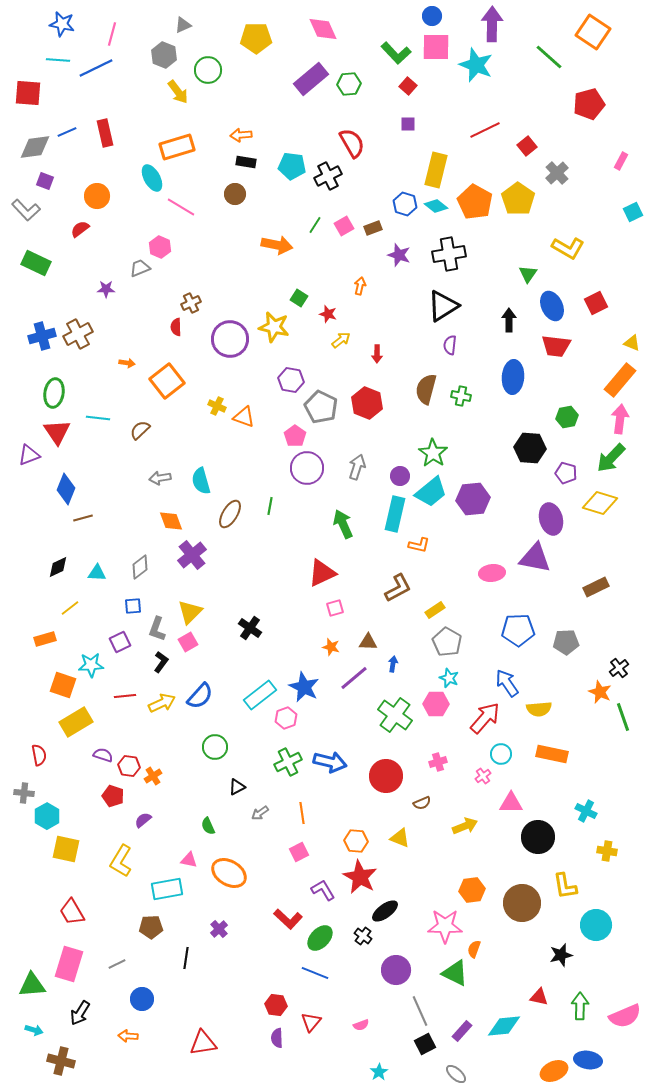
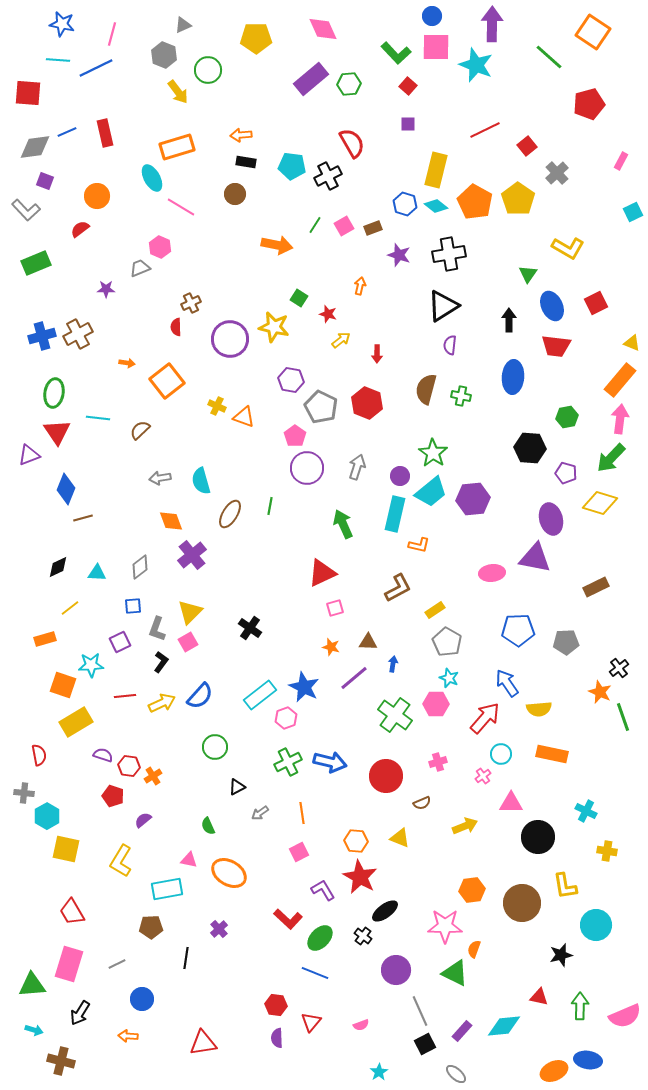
green rectangle at (36, 263): rotated 48 degrees counterclockwise
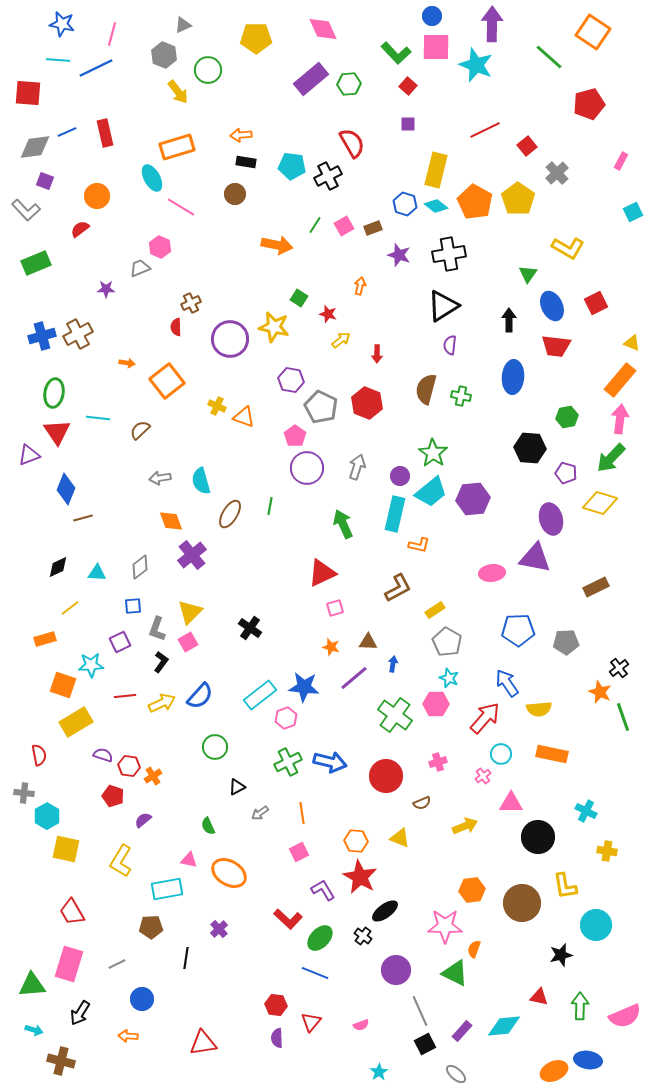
blue star at (304, 687): rotated 20 degrees counterclockwise
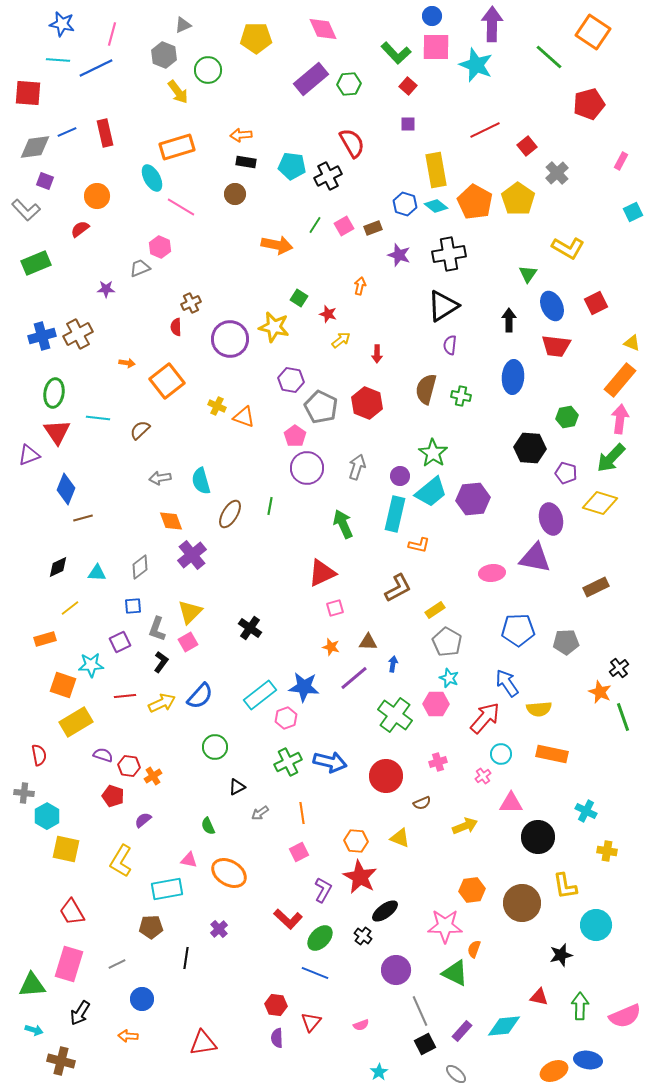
yellow rectangle at (436, 170): rotated 24 degrees counterclockwise
purple L-shape at (323, 890): rotated 60 degrees clockwise
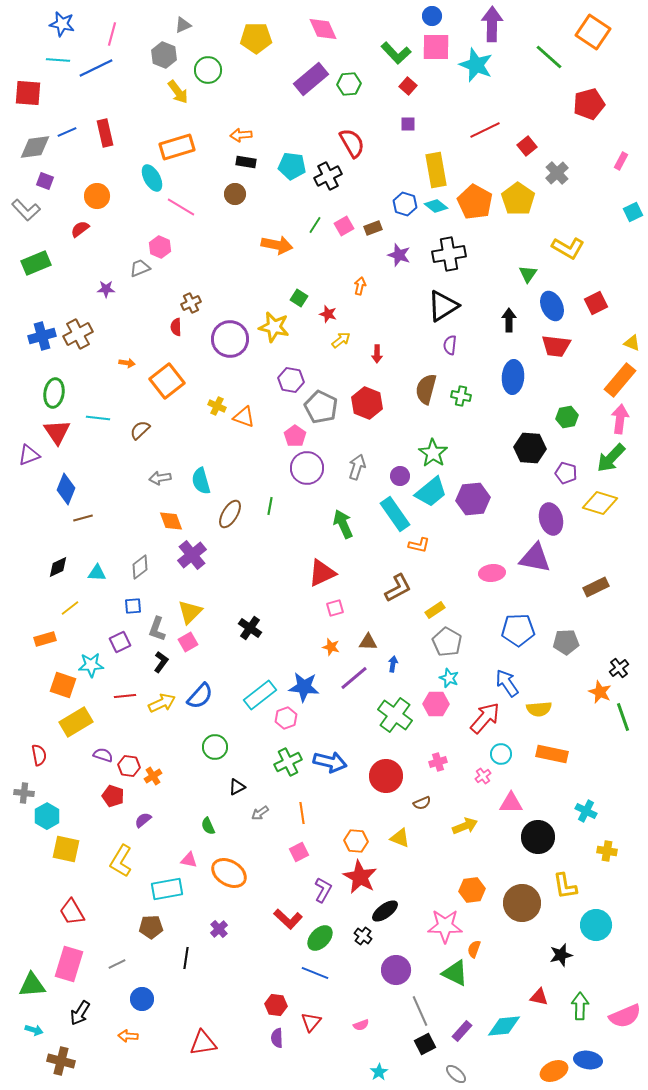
cyan rectangle at (395, 514): rotated 48 degrees counterclockwise
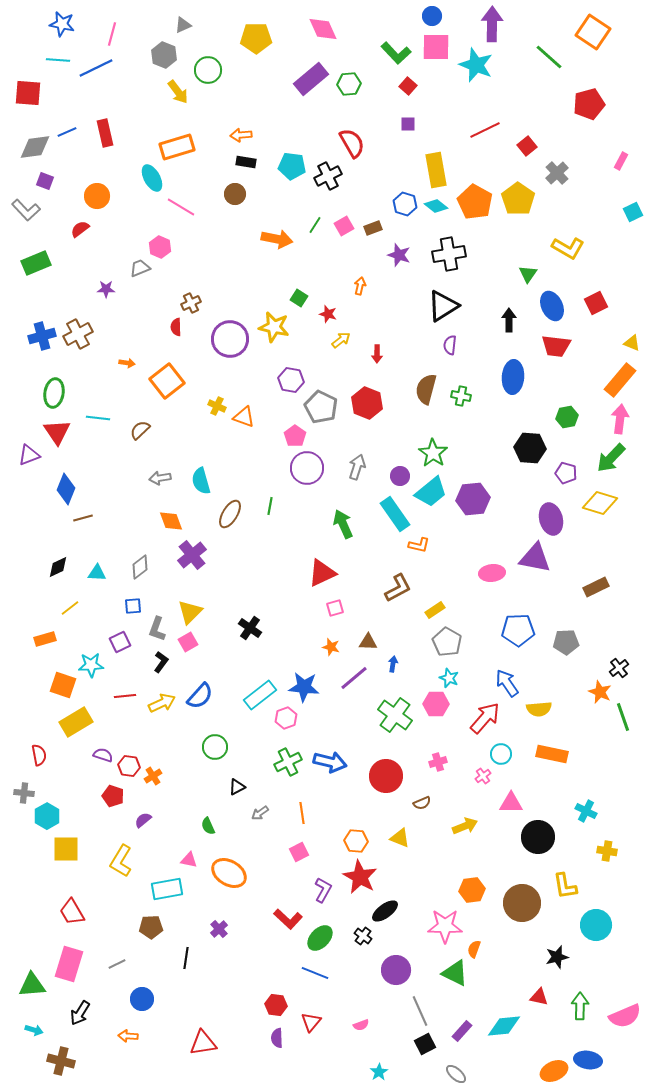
orange arrow at (277, 245): moved 6 px up
yellow square at (66, 849): rotated 12 degrees counterclockwise
black star at (561, 955): moved 4 px left, 2 px down
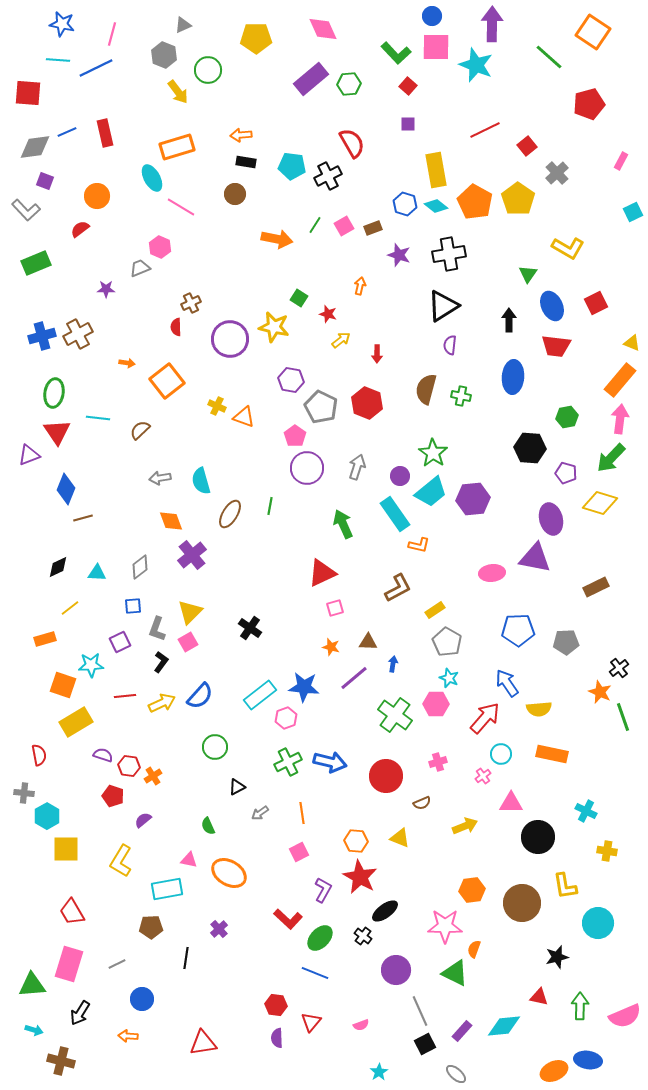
cyan circle at (596, 925): moved 2 px right, 2 px up
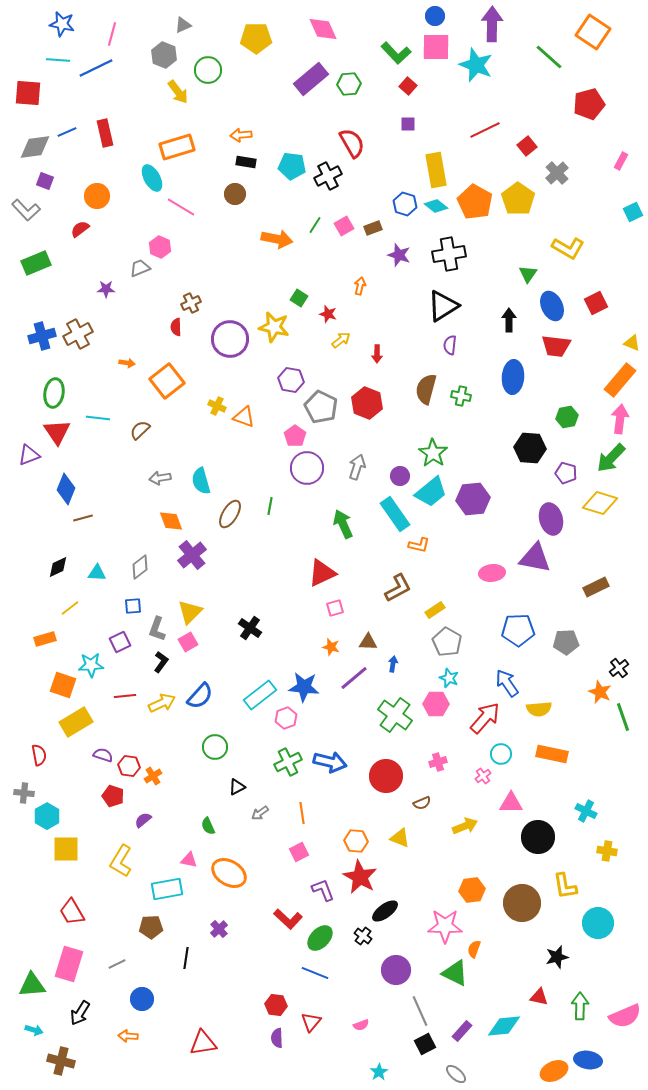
blue circle at (432, 16): moved 3 px right
purple L-shape at (323, 890): rotated 50 degrees counterclockwise
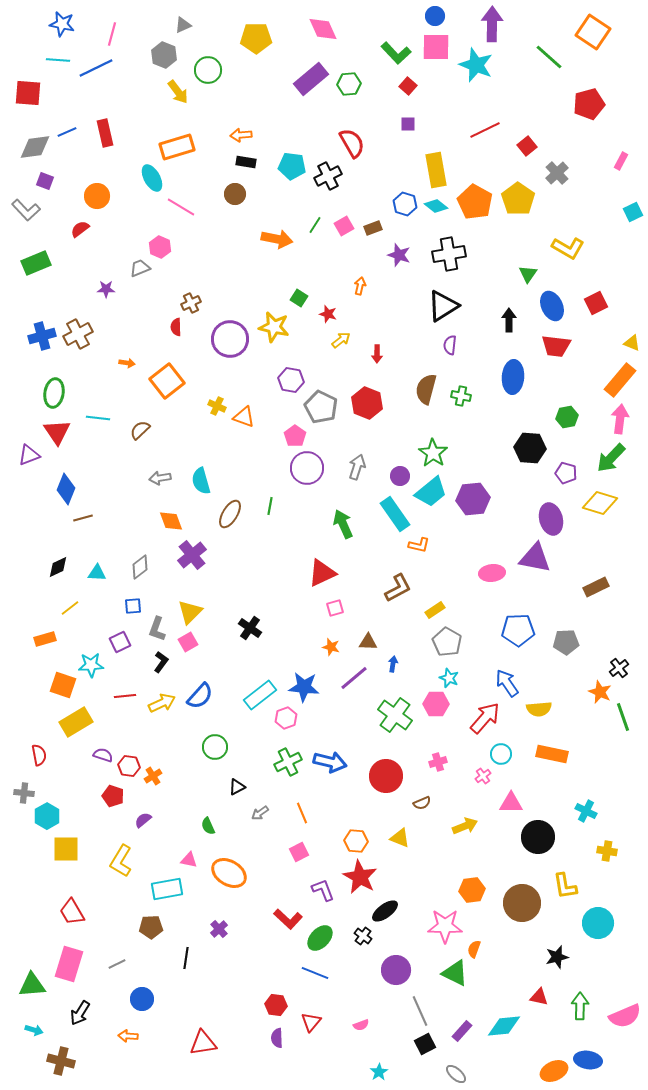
orange line at (302, 813): rotated 15 degrees counterclockwise
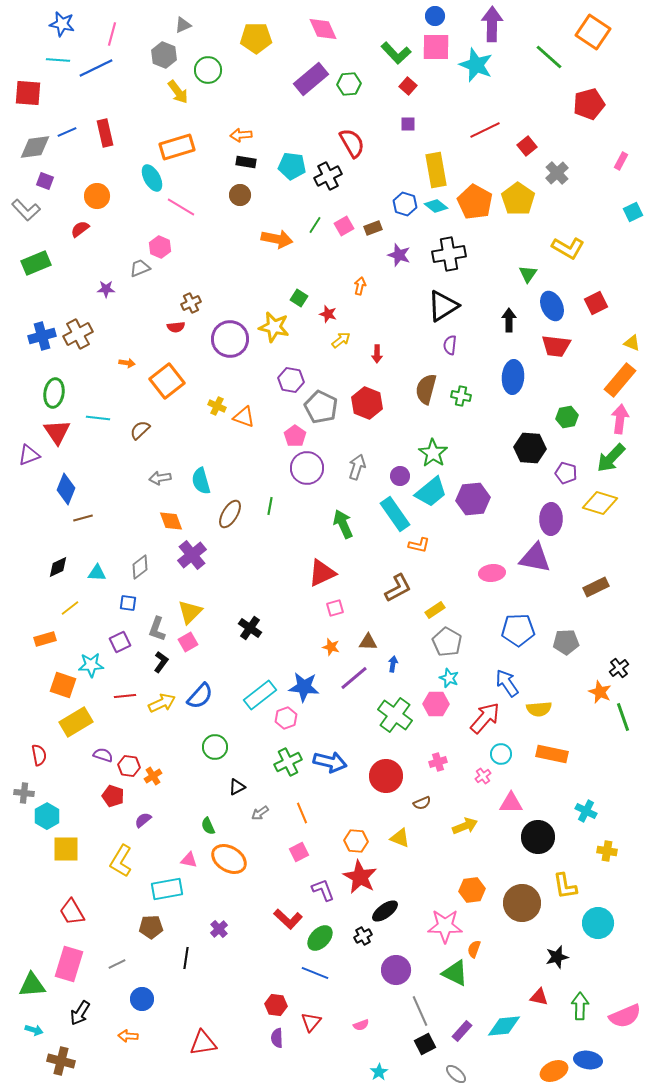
brown circle at (235, 194): moved 5 px right, 1 px down
red semicircle at (176, 327): rotated 96 degrees counterclockwise
purple ellipse at (551, 519): rotated 16 degrees clockwise
blue square at (133, 606): moved 5 px left, 3 px up; rotated 12 degrees clockwise
orange ellipse at (229, 873): moved 14 px up
black cross at (363, 936): rotated 24 degrees clockwise
